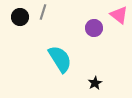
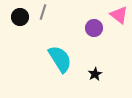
black star: moved 9 px up
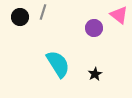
cyan semicircle: moved 2 px left, 5 px down
